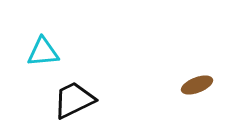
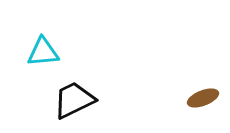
brown ellipse: moved 6 px right, 13 px down
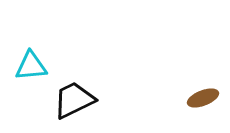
cyan triangle: moved 12 px left, 14 px down
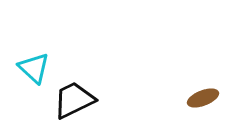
cyan triangle: moved 3 px right, 2 px down; rotated 48 degrees clockwise
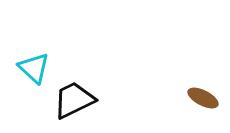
brown ellipse: rotated 48 degrees clockwise
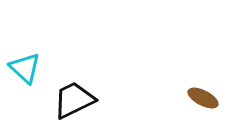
cyan triangle: moved 9 px left
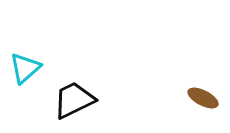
cyan triangle: rotated 36 degrees clockwise
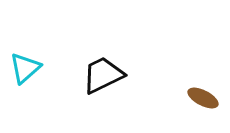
black trapezoid: moved 29 px right, 25 px up
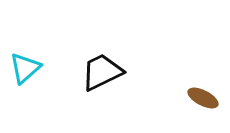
black trapezoid: moved 1 px left, 3 px up
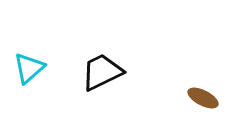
cyan triangle: moved 4 px right
